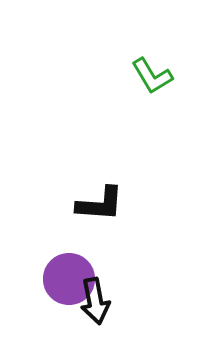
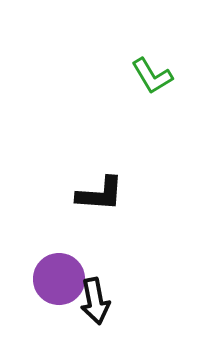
black L-shape: moved 10 px up
purple circle: moved 10 px left
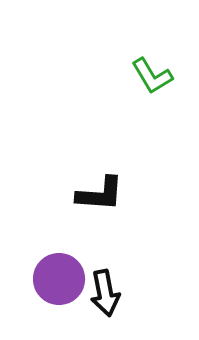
black arrow: moved 10 px right, 8 px up
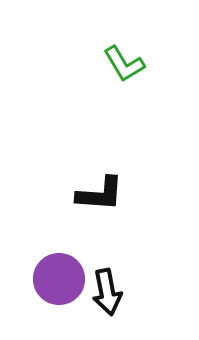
green L-shape: moved 28 px left, 12 px up
black arrow: moved 2 px right, 1 px up
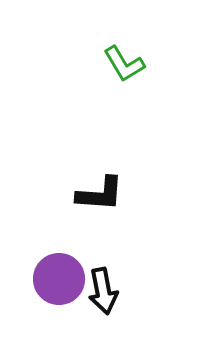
black arrow: moved 4 px left, 1 px up
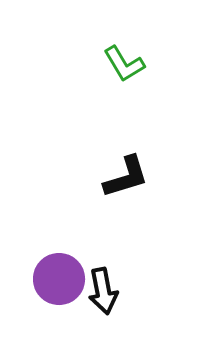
black L-shape: moved 26 px right, 17 px up; rotated 21 degrees counterclockwise
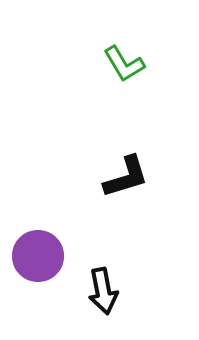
purple circle: moved 21 px left, 23 px up
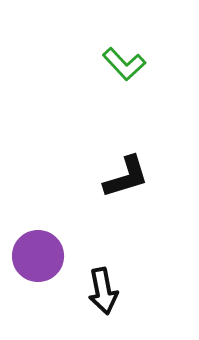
green L-shape: rotated 12 degrees counterclockwise
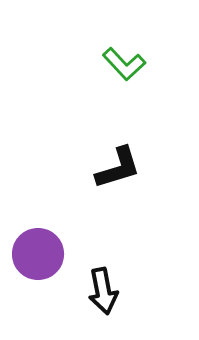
black L-shape: moved 8 px left, 9 px up
purple circle: moved 2 px up
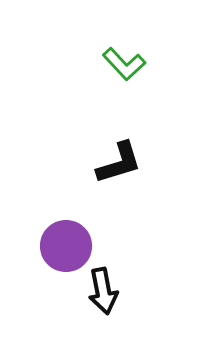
black L-shape: moved 1 px right, 5 px up
purple circle: moved 28 px right, 8 px up
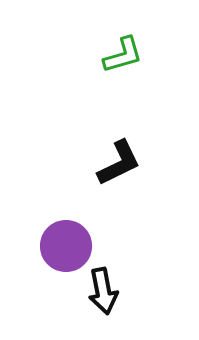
green L-shape: moved 1 px left, 9 px up; rotated 63 degrees counterclockwise
black L-shape: rotated 9 degrees counterclockwise
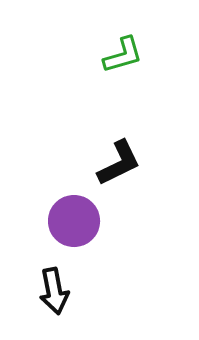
purple circle: moved 8 px right, 25 px up
black arrow: moved 49 px left
